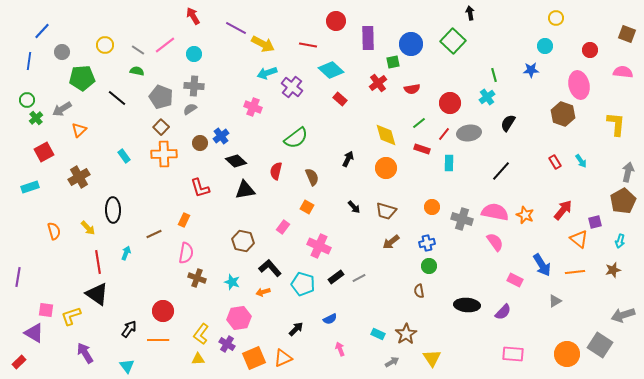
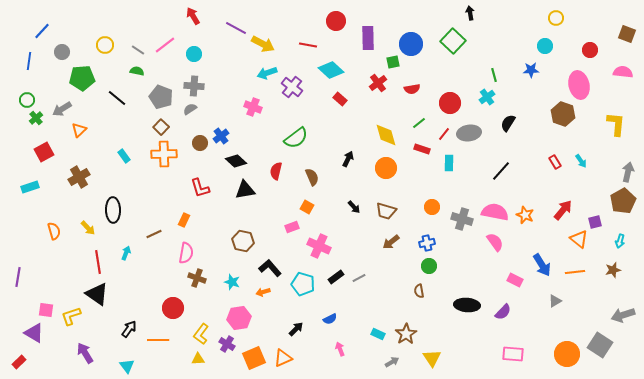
pink rectangle at (283, 227): moved 9 px right; rotated 32 degrees clockwise
red circle at (163, 311): moved 10 px right, 3 px up
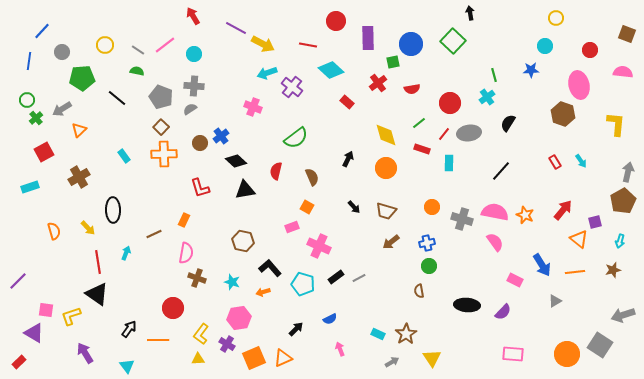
red rectangle at (340, 99): moved 7 px right, 3 px down
purple line at (18, 277): moved 4 px down; rotated 36 degrees clockwise
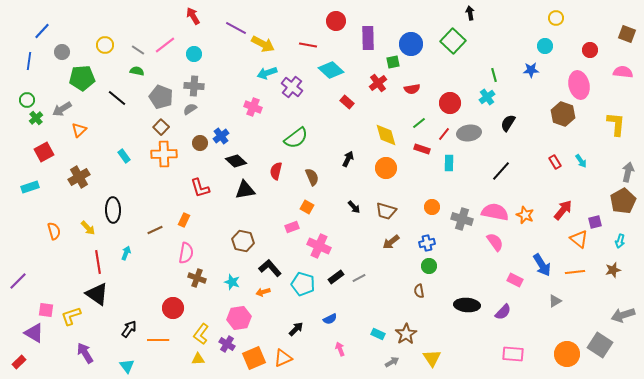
brown line at (154, 234): moved 1 px right, 4 px up
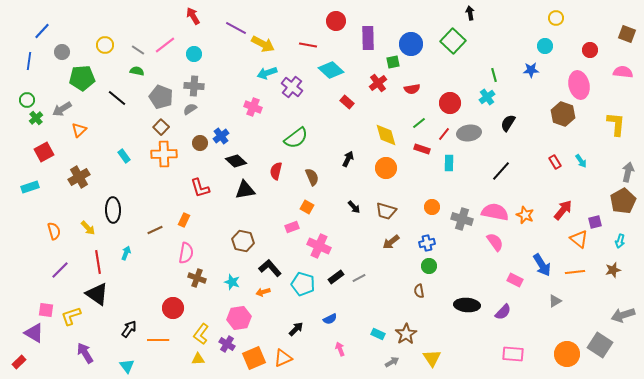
purple line at (18, 281): moved 42 px right, 11 px up
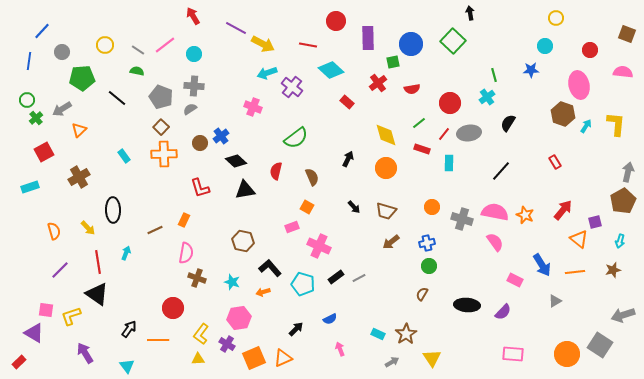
cyan arrow at (581, 161): moved 5 px right, 35 px up; rotated 112 degrees counterclockwise
brown semicircle at (419, 291): moved 3 px right, 3 px down; rotated 40 degrees clockwise
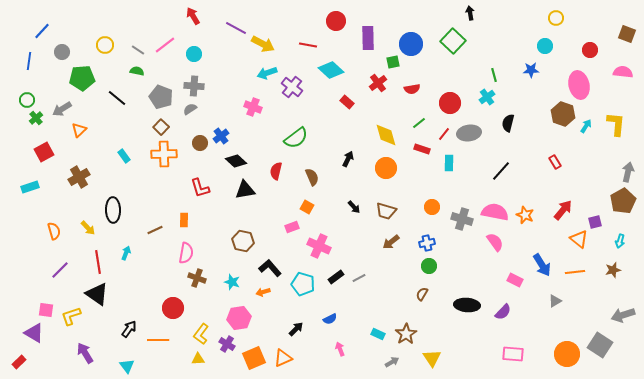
black semicircle at (508, 123): rotated 18 degrees counterclockwise
orange rectangle at (184, 220): rotated 24 degrees counterclockwise
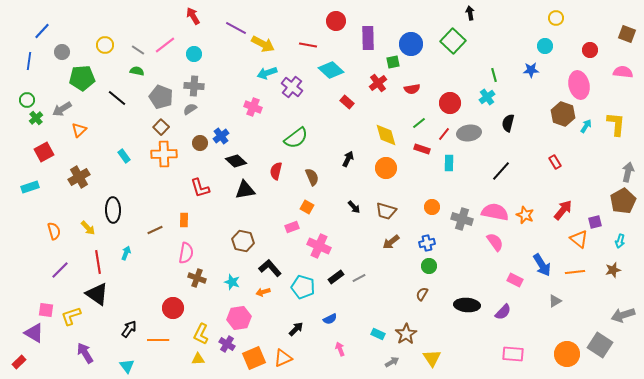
cyan pentagon at (303, 284): moved 3 px down
yellow L-shape at (201, 334): rotated 10 degrees counterclockwise
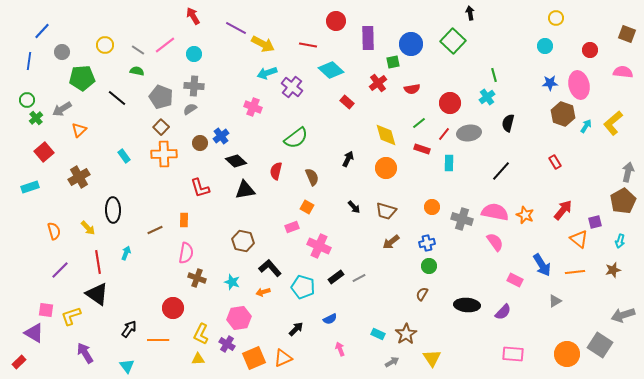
blue star at (531, 70): moved 19 px right, 13 px down
yellow L-shape at (616, 124): moved 3 px left, 1 px up; rotated 135 degrees counterclockwise
red square at (44, 152): rotated 12 degrees counterclockwise
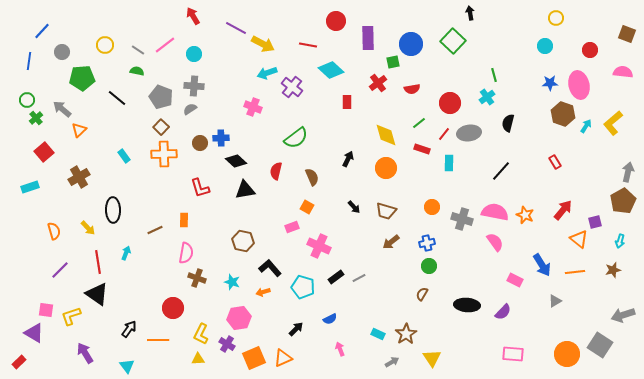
red rectangle at (347, 102): rotated 48 degrees clockwise
gray arrow at (62, 109): rotated 72 degrees clockwise
blue cross at (221, 136): moved 2 px down; rotated 35 degrees clockwise
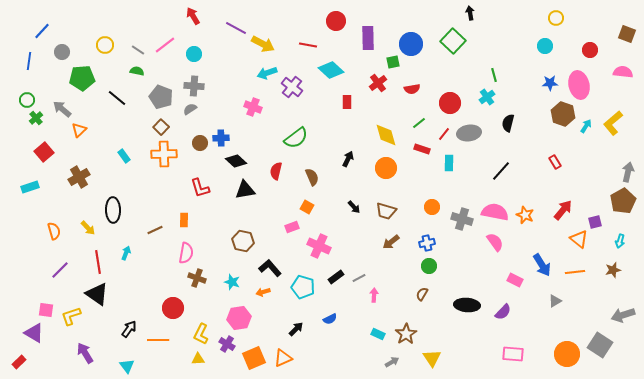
pink arrow at (340, 349): moved 34 px right, 54 px up; rotated 24 degrees clockwise
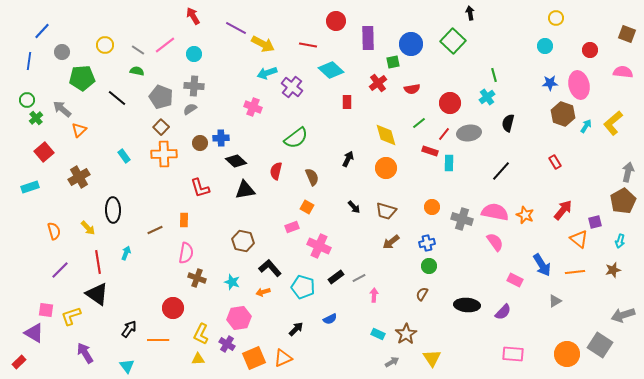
red rectangle at (422, 149): moved 8 px right, 2 px down
